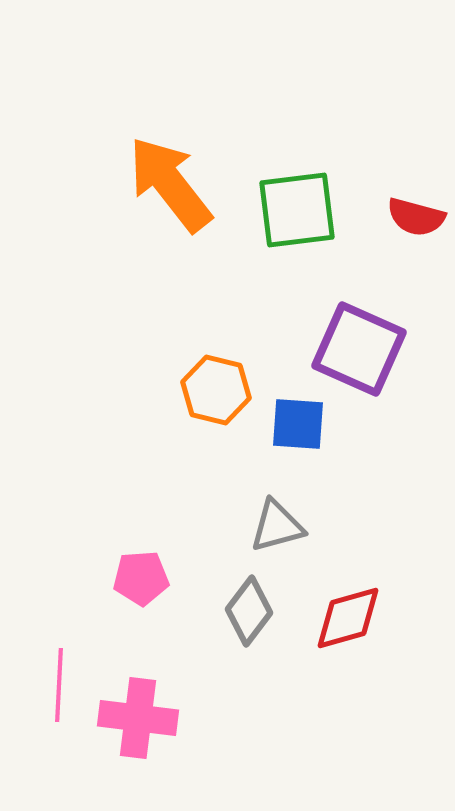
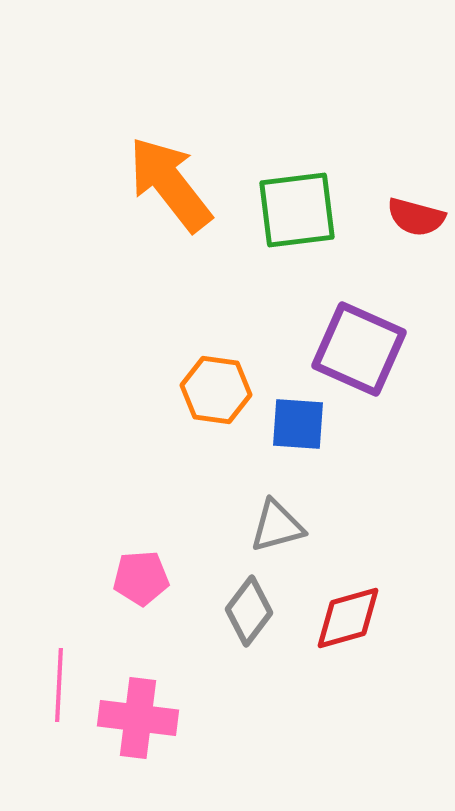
orange hexagon: rotated 6 degrees counterclockwise
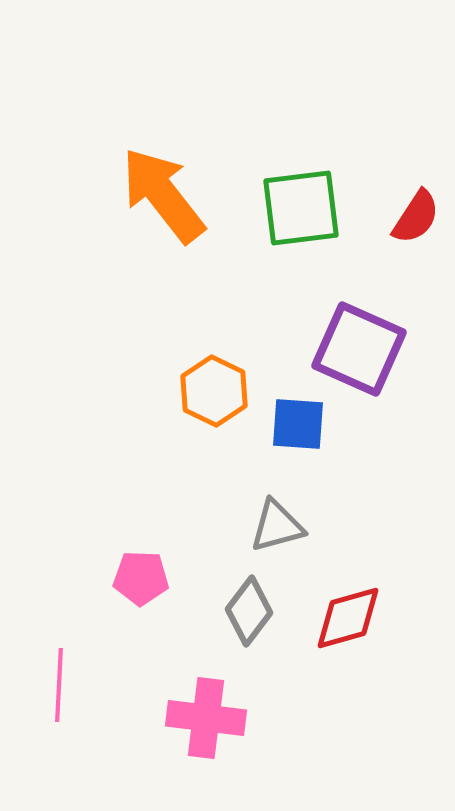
orange arrow: moved 7 px left, 11 px down
green square: moved 4 px right, 2 px up
red semicircle: rotated 72 degrees counterclockwise
orange hexagon: moved 2 px left, 1 px down; rotated 18 degrees clockwise
pink pentagon: rotated 6 degrees clockwise
pink cross: moved 68 px right
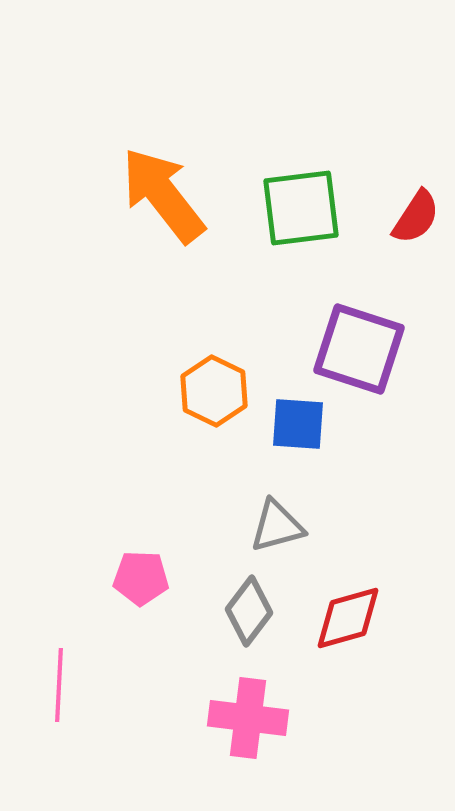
purple square: rotated 6 degrees counterclockwise
pink cross: moved 42 px right
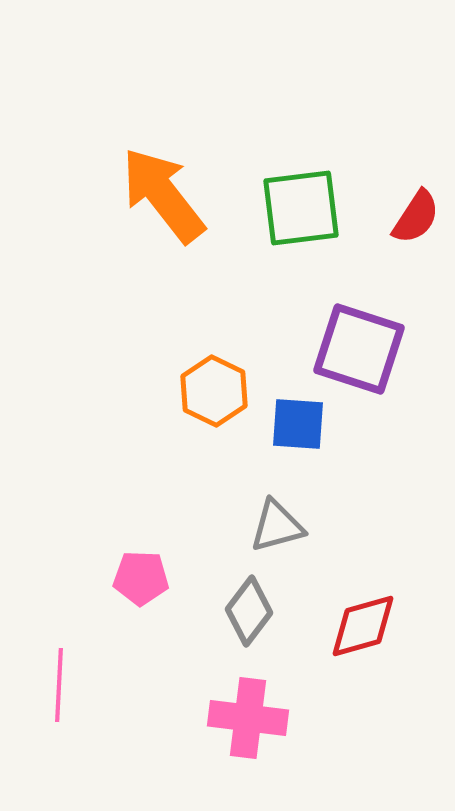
red diamond: moved 15 px right, 8 px down
